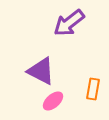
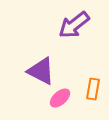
purple arrow: moved 5 px right, 2 px down
pink ellipse: moved 7 px right, 3 px up
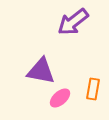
purple arrow: moved 1 px left, 3 px up
purple triangle: rotated 16 degrees counterclockwise
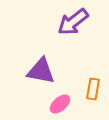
pink ellipse: moved 6 px down
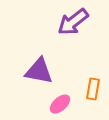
purple triangle: moved 2 px left
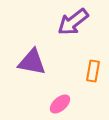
purple triangle: moved 7 px left, 9 px up
orange rectangle: moved 18 px up
